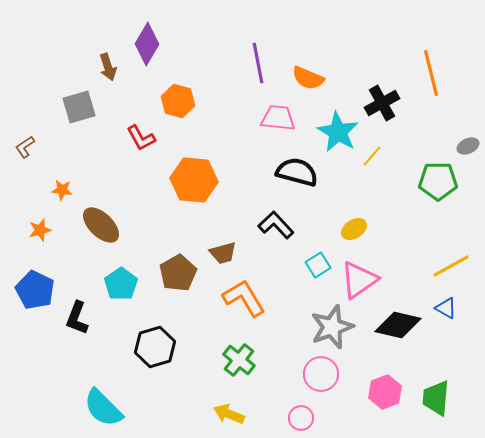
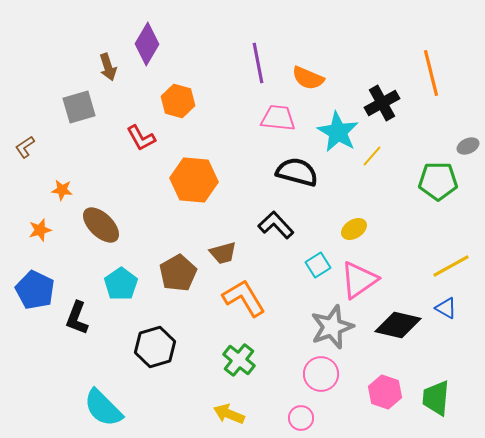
pink hexagon at (385, 392): rotated 20 degrees counterclockwise
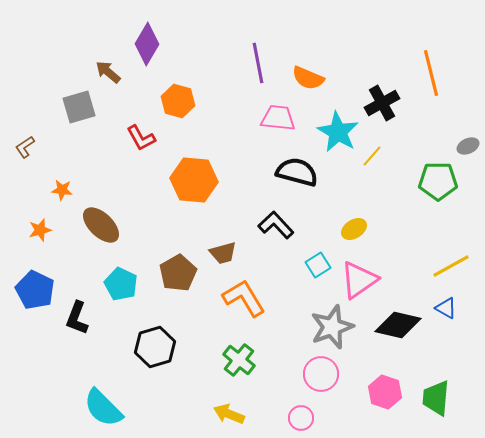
brown arrow at (108, 67): moved 5 px down; rotated 148 degrees clockwise
cyan pentagon at (121, 284): rotated 12 degrees counterclockwise
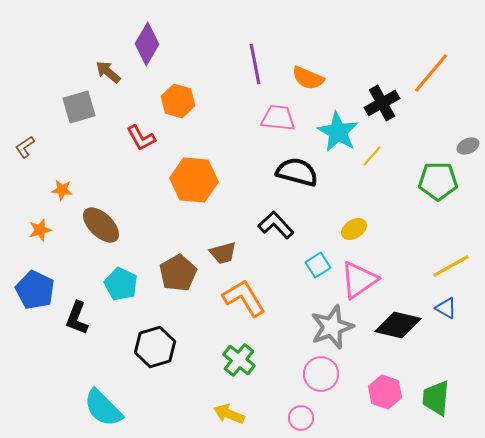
purple line at (258, 63): moved 3 px left, 1 px down
orange line at (431, 73): rotated 54 degrees clockwise
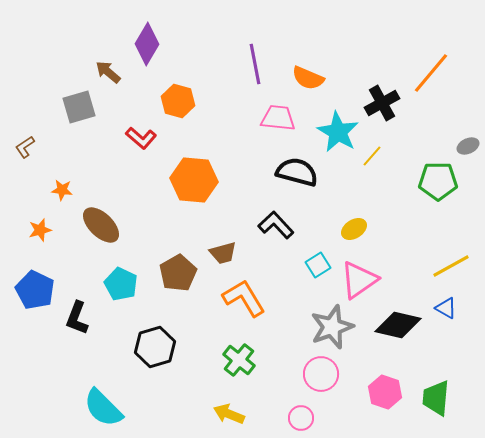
red L-shape at (141, 138): rotated 20 degrees counterclockwise
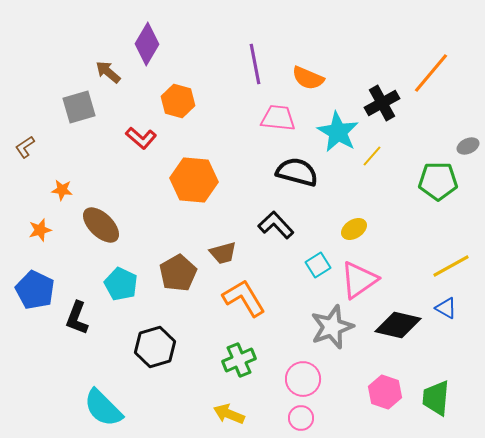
green cross at (239, 360): rotated 28 degrees clockwise
pink circle at (321, 374): moved 18 px left, 5 px down
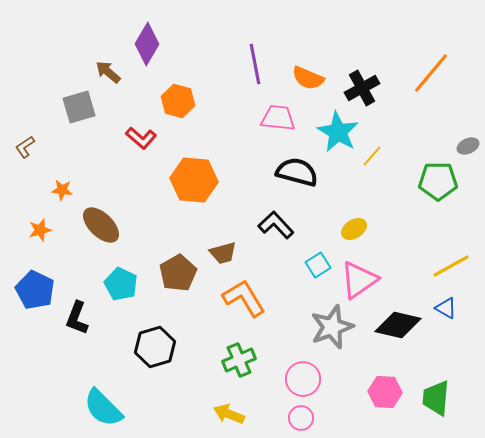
black cross at (382, 103): moved 20 px left, 15 px up
pink hexagon at (385, 392): rotated 16 degrees counterclockwise
